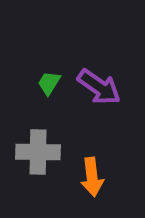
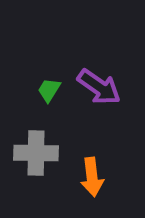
green trapezoid: moved 7 px down
gray cross: moved 2 px left, 1 px down
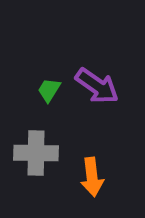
purple arrow: moved 2 px left, 1 px up
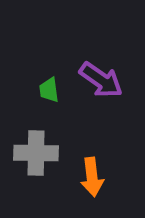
purple arrow: moved 4 px right, 6 px up
green trapezoid: rotated 40 degrees counterclockwise
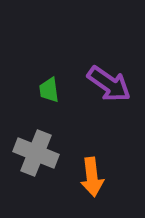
purple arrow: moved 8 px right, 4 px down
gray cross: rotated 21 degrees clockwise
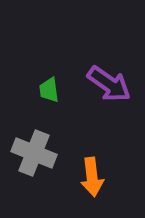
gray cross: moved 2 px left
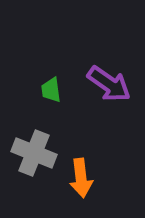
green trapezoid: moved 2 px right
orange arrow: moved 11 px left, 1 px down
